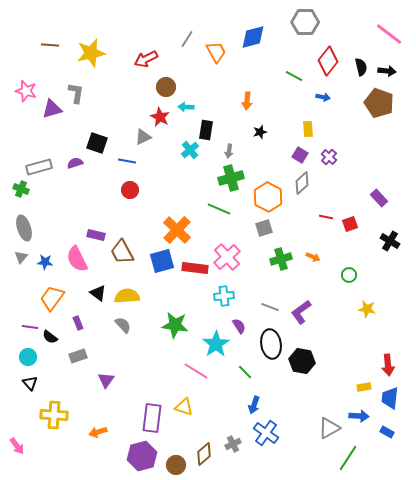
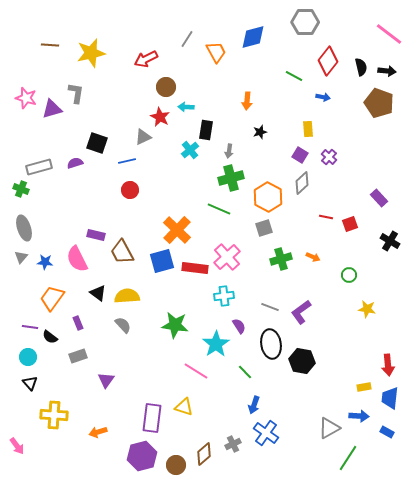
pink star at (26, 91): moved 7 px down
blue line at (127, 161): rotated 24 degrees counterclockwise
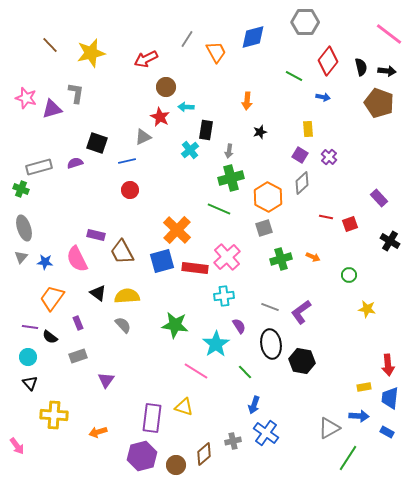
brown line at (50, 45): rotated 42 degrees clockwise
gray cross at (233, 444): moved 3 px up; rotated 14 degrees clockwise
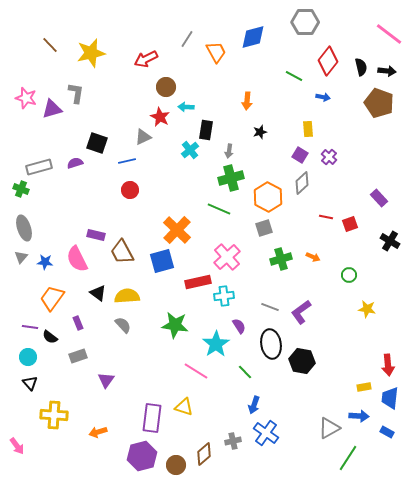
red rectangle at (195, 268): moved 3 px right, 14 px down; rotated 20 degrees counterclockwise
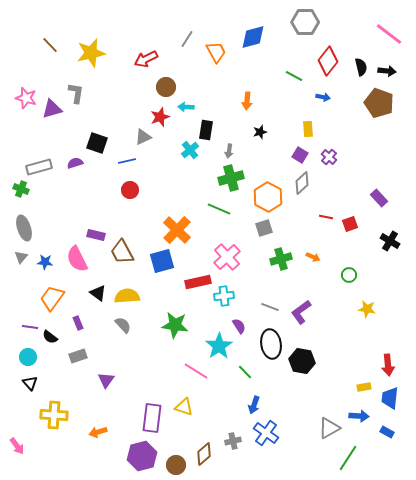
red star at (160, 117): rotated 24 degrees clockwise
cyan star at (216, 344): moved 3 px right, 2 px down
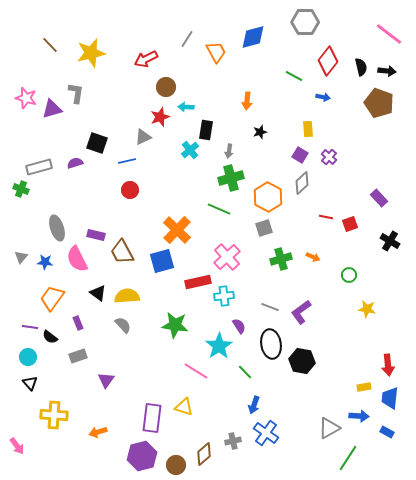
gray ellipse at (24, 228): moved 33 px right
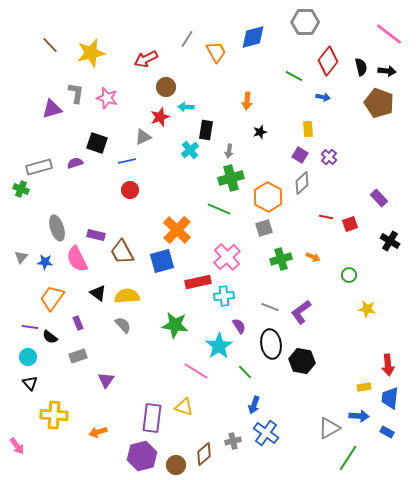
pink star at (26, 98): moved 81 px right
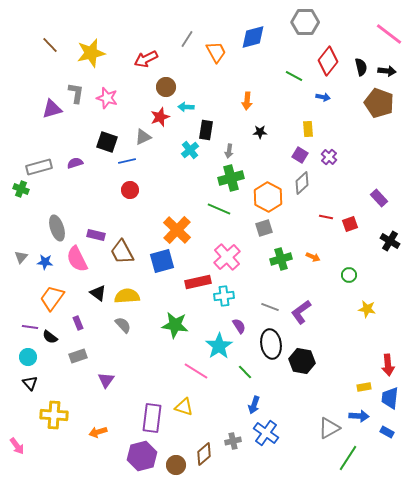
black star at (260, 132): rotated 16 degrees clockwise
black square at (97, 143): moved 10 px right, 1 px up
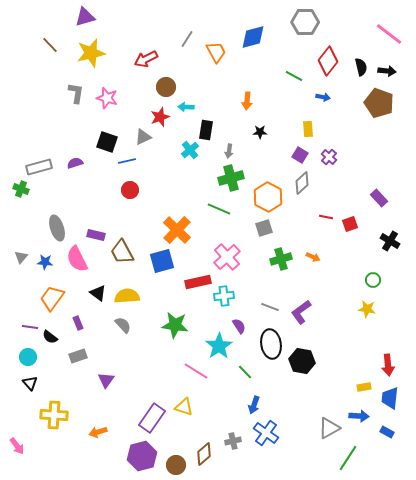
purple triangle at (52, 109): moved 33 px right, 92 px up
green circle at (349, 275): moved 24 px right, 5 px down
purple rectangle at (152, 418): rotated 28 degrees clockwise
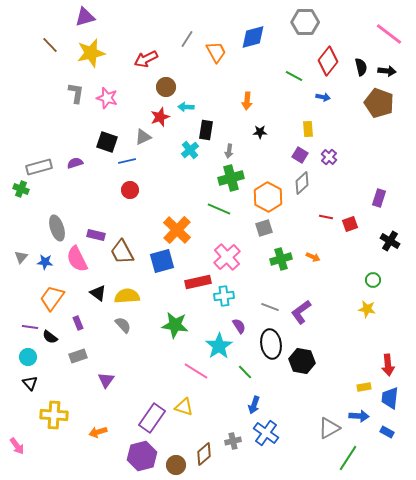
purple rectangle at (379, 198): rotated 60 degrees clockwise
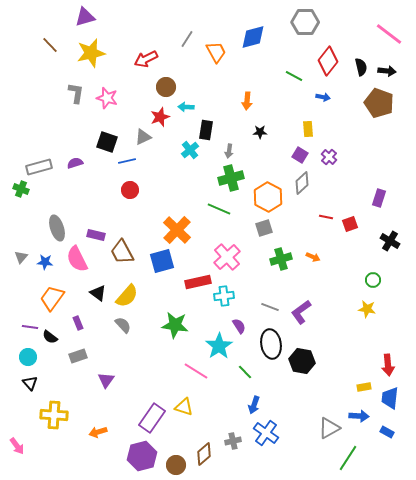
yellow semicircle at (127, 296): rotated 135 degrees clockwise
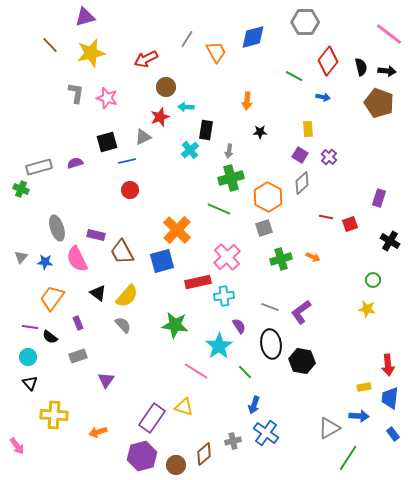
black square at (107, 142): rotated 35 degrees counterclockwise
blue rectangle at (387, 432): moved 6 px right, 2 px down; rotated 24 degrees clockwise
